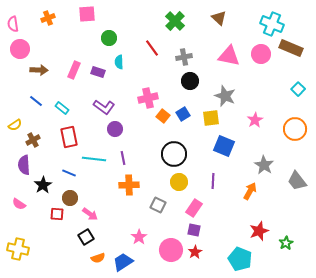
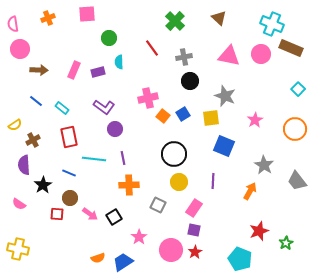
purple rectangle at (98, 72): rotated 32 degrees counterclockwise
black square at (86, 237): moved 28 px right, 20 px up
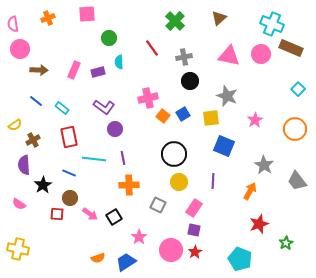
brown triangle at (219, 18): rotated 35 degrees clockwise
gray star at (225, 96): moved 2 px right
red star at (259, 231): moved 7 px up
blue trapezoid at (123, 262): moved 3 px right
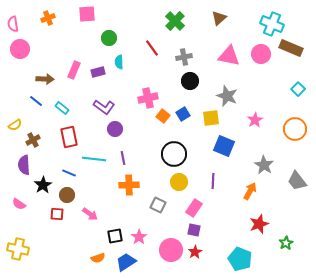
brown arrow at (39, 70): moved 6 px right, 9 px down
brown circle at (70, 198): moved 3 px left, 3 px up
black square at (114, 217): moved 1 px right, 19 px down; rotated 21 degrees clockwise
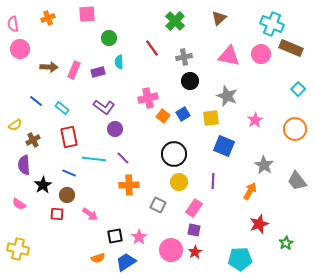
brown arrow at (45, 79): moved 4 px right, 12 px up
purple line at (123, 158): rotated 32 degrees counterclockwise
cyan pentagon at (240, 259): rotated 25 degrees counterclockwise
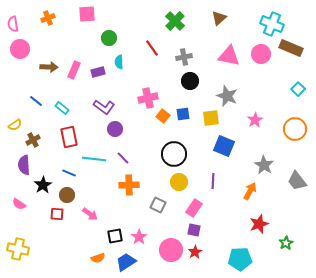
blue square at (183, 114): rotated 24 degrees clockwise
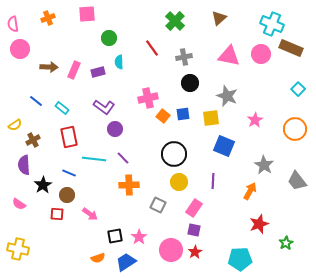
black circle at (190, 81): moved 2 px down
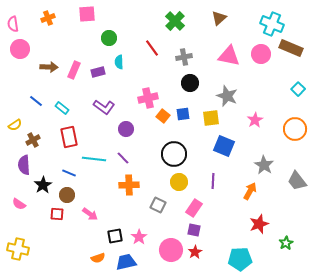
purple circle at (115, 129): moved 11 px right
blue trapezoid at (126, 262): rotated 20 degrees clockwise
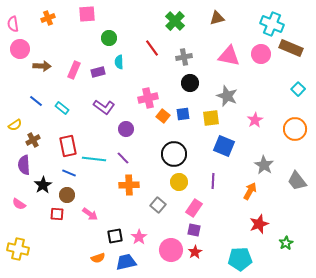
brown triangle at (219, 18): moved 2 px left; rotated 28 degrees clockwise
brown arrow at (49, 67): moved 7 px left, 1 px up
red rectangle at (69, 137): moved 1 px left, 9 px down
gray square at (158, 205): rotated 14 degrees clockwise
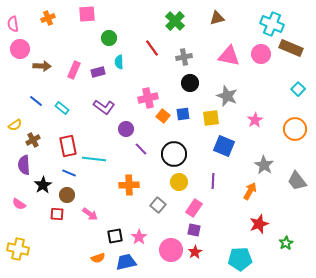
purple line at (123, 158): moved 18 px right, 9 px up
